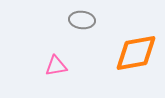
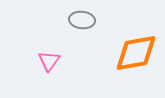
pink triangle: moved 7 px left, 5 px up; rotated 45 degrees counterclockwise
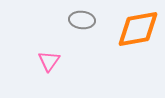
orange diamond: moved 2 px right, 24 px up
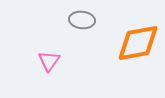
orange diamond: moved 14 px down
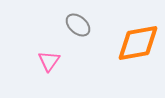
gray ellipse: moved 4 px left, 5 px down; rotated 35 degrees clockwise
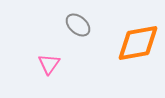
pink triangle: moved 3 px down
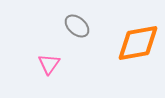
gray ellipse: moved 1 px left, 1 px down
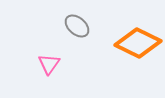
orange diamond: rotated 36 degrees clockwise
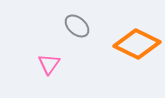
orange diamond: moved 1 px left, 1 px down
